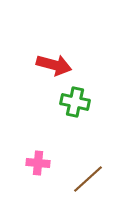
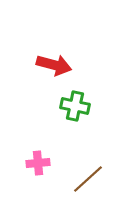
green cross: moved 4 px down
pink cross: rotated 10 degrees counterclockwise
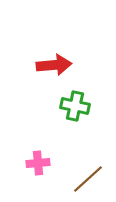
red arrow: rotated 20 degrees counterclockwise
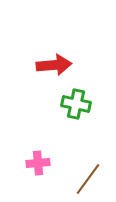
green cross: moved 1 px right, 2 px up
brown line: rotated 12 degrees counterclockwise
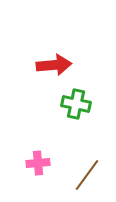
brown line: moved 1 px left, 4 px up
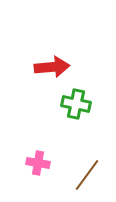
red arrow: moved 2 px left, 2 px down
pink cross: rotated 15 degrees clockwise
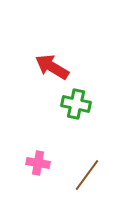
red arrow: rotated 144 degrees counterclockwise
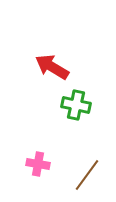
green cross: moved 1 px down
pink cross: moved 1 px down
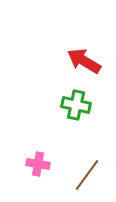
red arrow: moved 32 px right, 6 px up
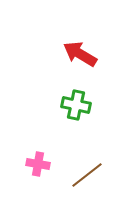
red arrow: moved 4 px left, 7 px up
brown line: rotated 16 degrees clockwise
